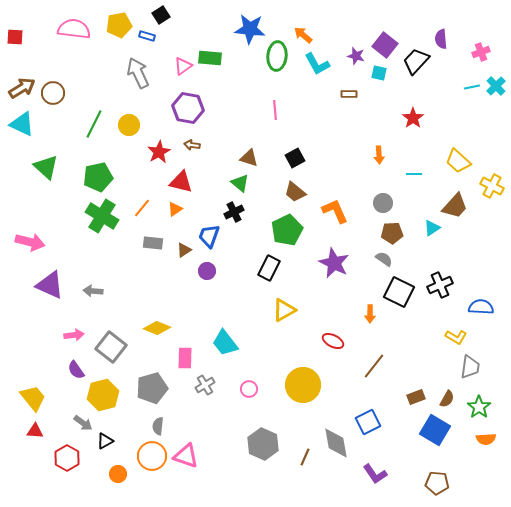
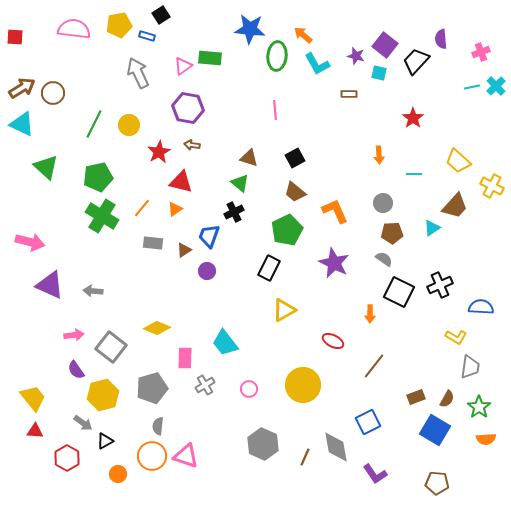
gray diamond at (336, 443): moved 4 px down
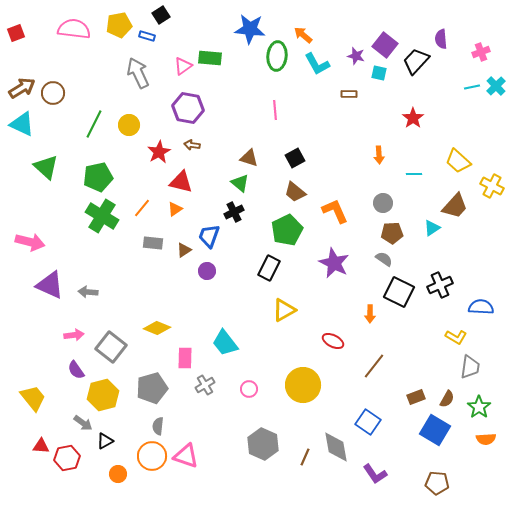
red square at (15, 37): moved 1 px right, 4 px up; rotated 24 degrees counterclockwise
gray arrow at (93, 291): moved 5 px left, 1 px down
blue square at (368, 422): rotated 30 degrees counterclockwise
red triangle at (35, 431): moved 6 px right, 15 px down
red hexagon at (67, 458): rotated 20 degrees clockwise
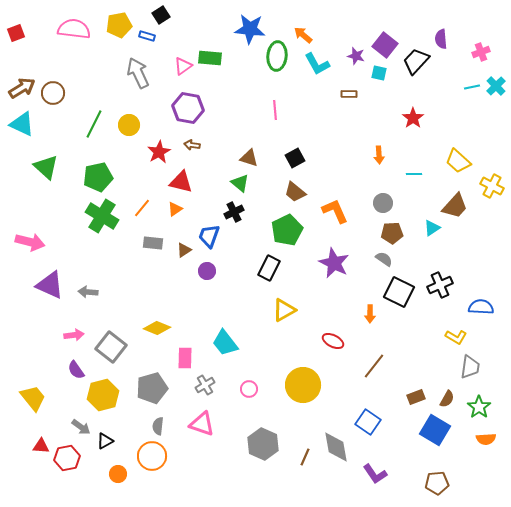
gray arrow at (83, 423): moved 2 px left, 4 px down
pink triangle at (186, 456): moved 16 px right, 32 px up
brown pentagon at (437, 483): rotated 10 degrees counterclockwise
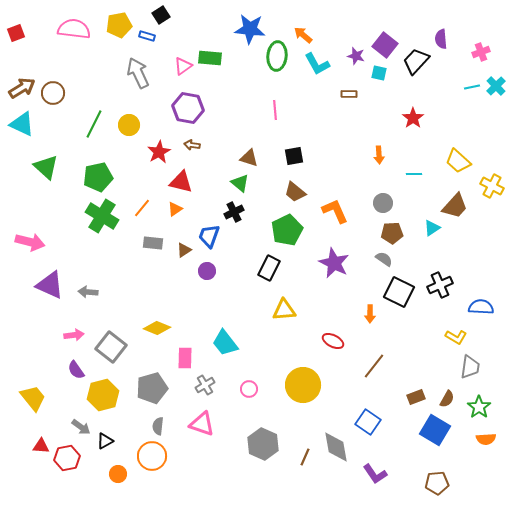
black square at (295, 158): moved 1 px left, 2 px up; rotated 18 degrees clockwise
yellow triangle at (284, 310): rotated 25 degrees clockwise
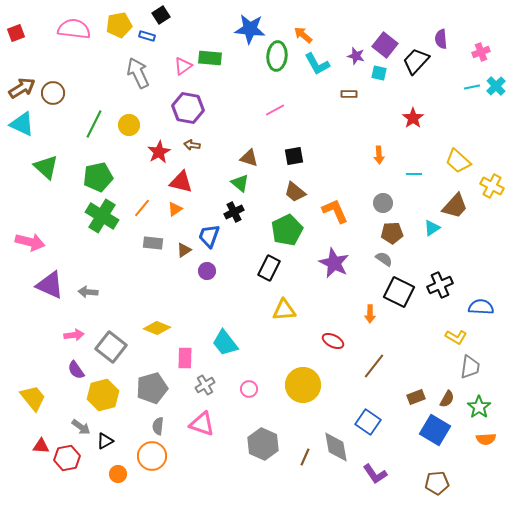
pink line at (275, 110): rotated 66 degrees clockwise
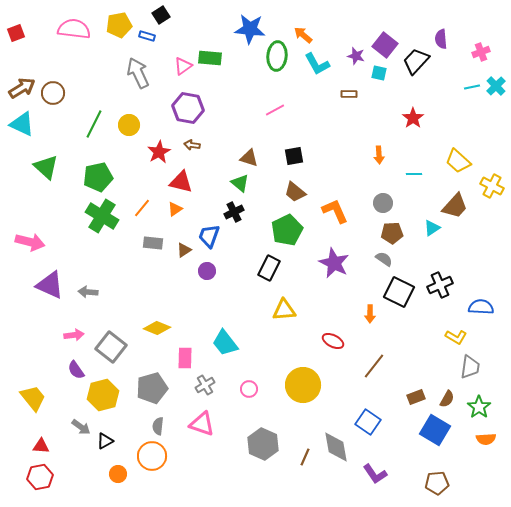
red hexagon at (67, 458): moved 27 px left, 19 px down
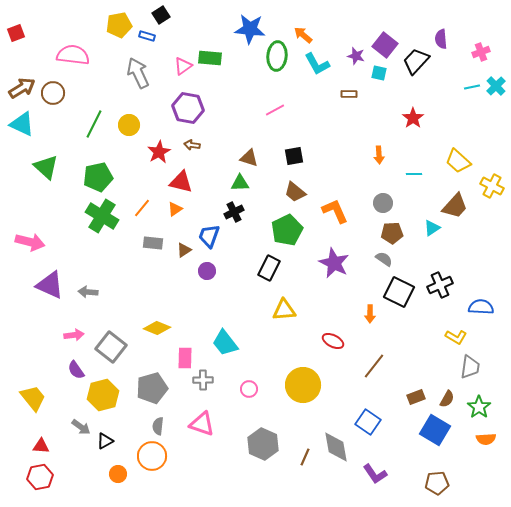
pink semicircle at (74, 29): moved 1 px left, 26 px down
green triangle at (240, 183): rotated 42 degrees counterclockwise
gray cross at (205, 385): moved 2 px left, 5 px up; rotated 30 degrees clockwise
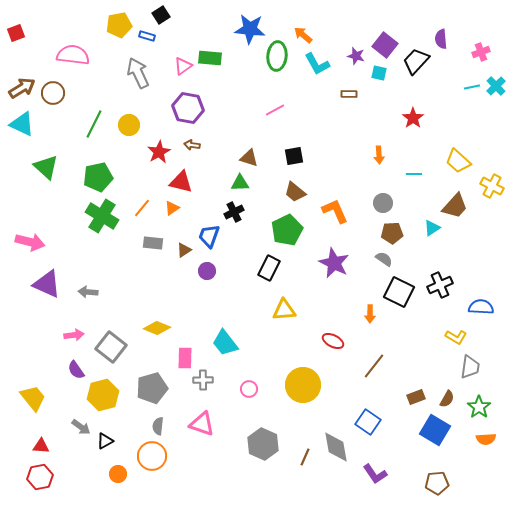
orange triangle at (175, 209): moved 3 px left, 1 px up
purple triangle at (50, 285): moved 3 px left, 1 px up
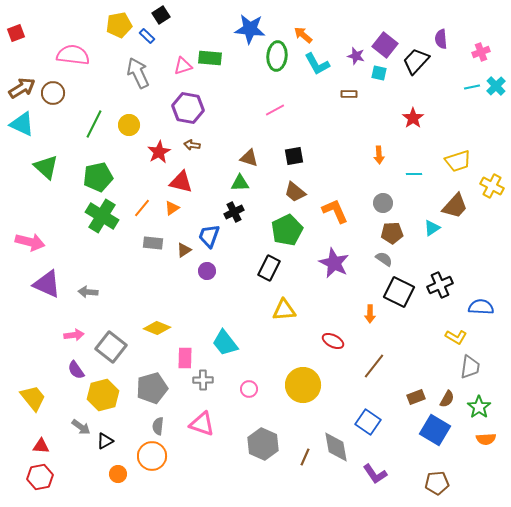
blue rectangle at (147, 36): rotated 28 degrees clockwise
pink triangle at (183, 66): rotated 18 degrees clockwise
yellow trapezoid at (458, 161): rotated 60 degrees counterclockwise
